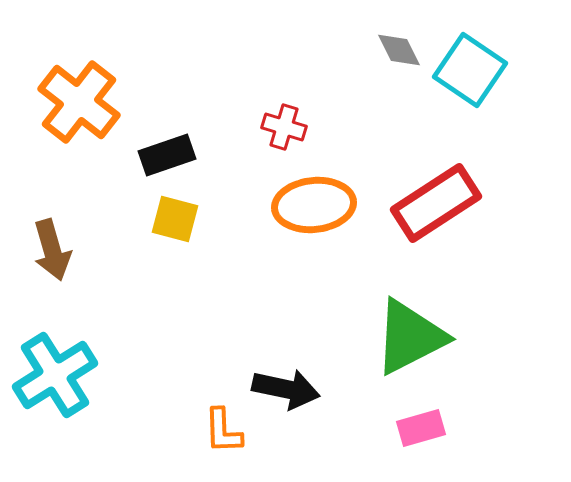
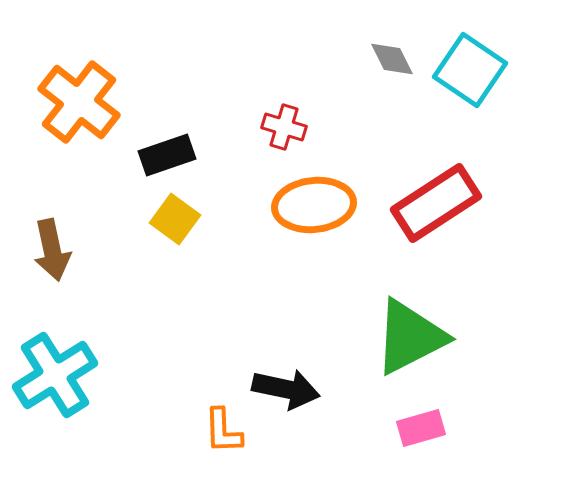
gray diamond: moved 7 px left, 9 px down
yellow square: rotated 21 degrees clockwise
brown arrow: rotated 4 degrees clockwise
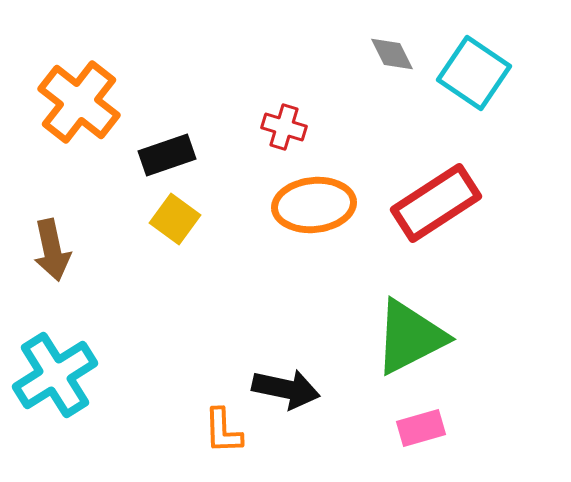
gray diamond: moved 5 px up
cyan square: moved 4 px right, 3 px down
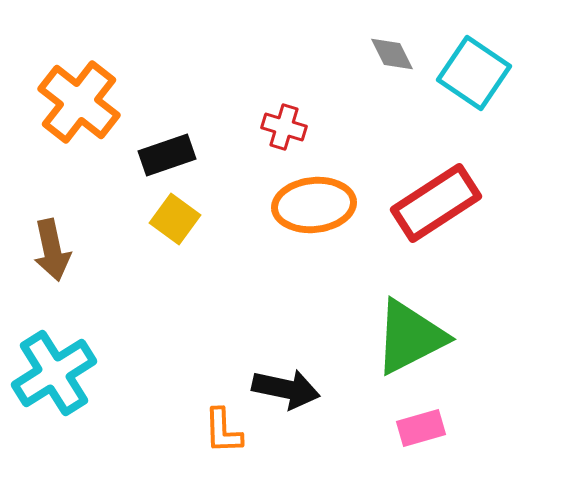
cyan cross: moved 1 px left, 2 px up
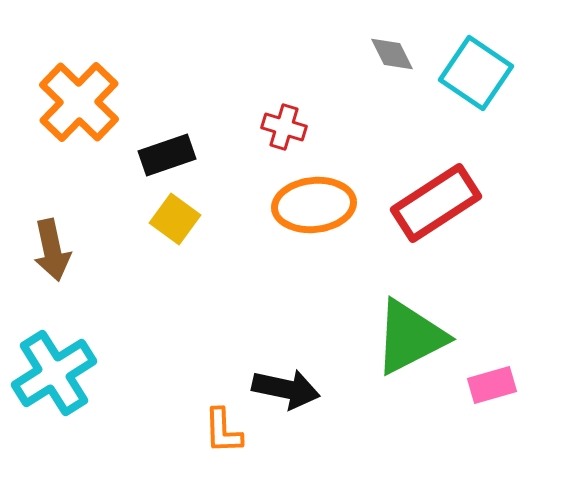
cyan square: moved 2 px right
orange cross: rotated 6 degrees clockwise
pink rectangle: moved 71 px right, 43 px up
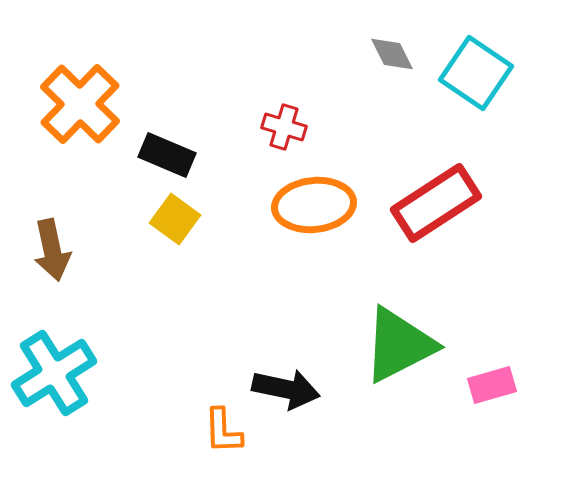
orange cross: moved 1 px right, 2 px down
black rectangle: rotated 42 degrees clockwise
green triangle: moved 11 px left, 8 px down
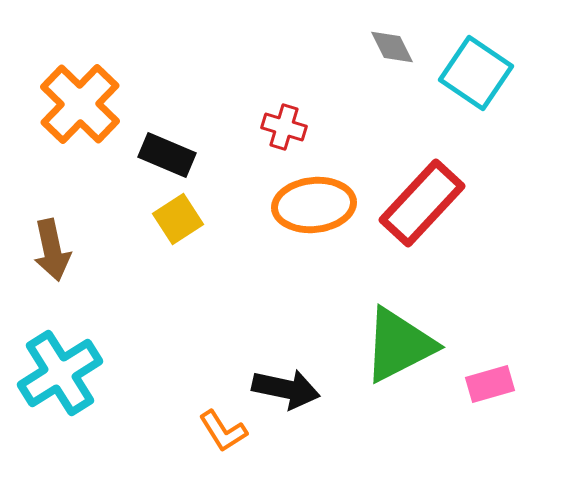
gray diamond: moved 7 px up
red rectangle: moved 14 px left; rotated 14 degrees counterclockwise
yellow square: moved 3 px right; rotated 21 degrees clockwise
cyan cross: moved 6 px right
pink rectangle: moved 2 px left, 1 px up
orange L-shape: rotated 30 degrees counterclockwise
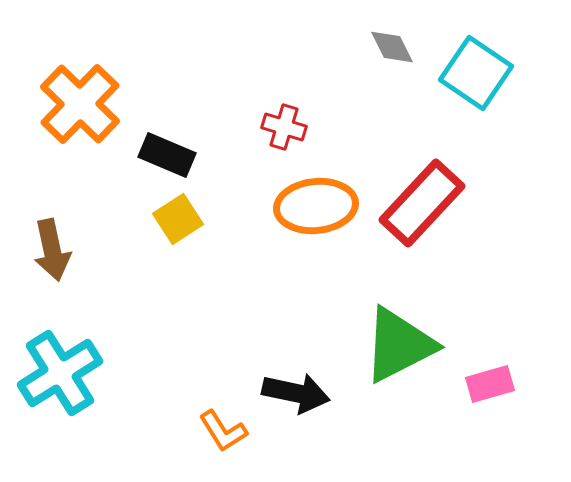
orange ellipse: moved 2 px right, 1 px down
black arrow: moved 10 px right, 4 px down
